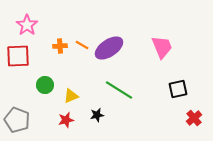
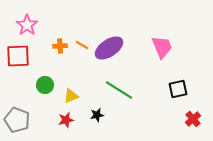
red cross: moved 1 px left, 1 px down
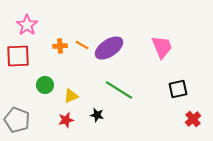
black star: rotated 24 degrees clockwise
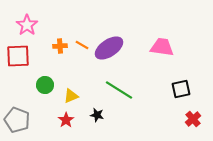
pink trapezoid: rotated 60 degrees counterclockwise
black square: moved 3 px right
red star: rotated 21 degrees counterclockwise
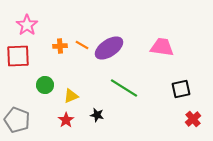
green line: moved 5 px right, 2 px up
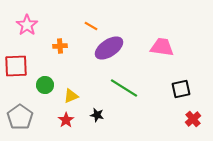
orange line: moved 9 px right, 19 px up
red square: moved 2 px left, 10 px down
gray pentagon: moved 3 px right, 3 px up; rotated 15 degrees clockwise
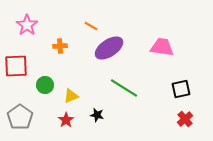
red cross: moved 8 px left
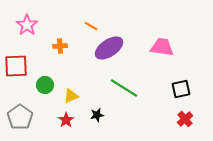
black star: rotated 24 degrees counterclockwise
